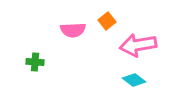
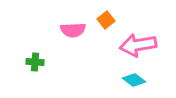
orange square: moved 1 px left, 1 px up
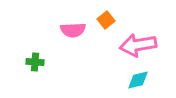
cyan diamond: moved 4 px right; rotated 50 degrees counterclockwise
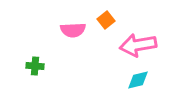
green cross: moved 4 px down
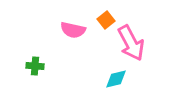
pink semicircle: rotated 15 degrees clockwise
pink arrow: moved 7 px left, 2 px up; rotated 108 degrees counterclockwise
cyan diamond: moved 22 px left, 1 px up
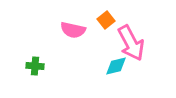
cyan diamond: moved 13 px up
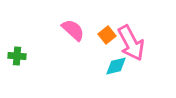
orange square: moved 1 px right, 15 px down
pink semicircle: rotated 150 degrees counterclockwise
green cross: moved 18 px left, 10 px up
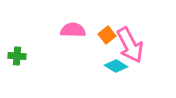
pink semicircle: rotated 40 degrees counterclockwise
pink arrow: moved 1 px left, 2 px down
cyan diamond: rotated 45 degrees clockwise
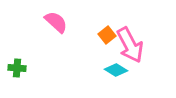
pink semicircle: moved 17 px left, 8 px up; rotated 40 degrees clockwise
green cross: moved 12 px down
cyan diamond: moved 4 px down
